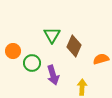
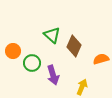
green triangle: rotated 18 degrees counterclockwise
yellow arrow: rotated 21 degrees clockwise
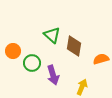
brown diamond: rotated 15 degrees counterclockwise
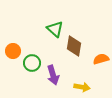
green triangle: moved 3 px right, 6 px up
yellow arrow: rotated 77 degrees clockwise
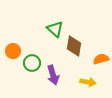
yellow arrow: moved 6 px right, 5 px up
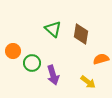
green triangle: moved 2 px left
brown diamond: moved 7 px right, 12 px up
yellow arrow: rotated 28 degrees clockwise
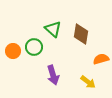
green circle: moved 2 px right, 16 px up
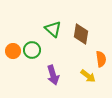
green circle: moved 2 px left, 3 px down
orange semicircle: rotated 98 degrees clockwise
yellow arrow: moved 6 px up
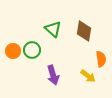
brown diamond: moved 3 px right, 3 px up
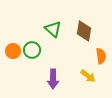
orange semicircle: moved 3 px up
purple arrow: moved 4 px down; rotated 18 degrees clockwise
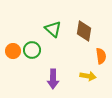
yellow arrow: rotated 28 degrees counterclockwise
